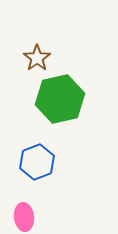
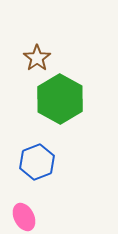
green hexagon: rotated 18 degrees counterclockwise
pink ellipse: rotated 20 degrees counterclockwise
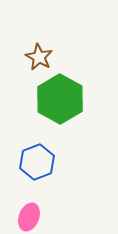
brown star: moved 2 px right, 1 px up; rotated 8 degrees counterclockwise
pink ellipse: moved 5 px right; rotated 48 degrees clockwise
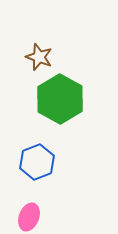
brown star: rotated 8 degrees counterclockwise
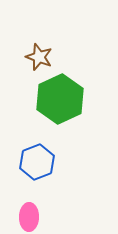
green hexagon: rotated 6 degrees clockwise
pink ellipse: rotated 20 degrees counterclockwise
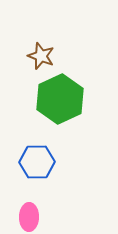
brown star: moved 2 px right, 1 px up
blue hexagon: rotated 20 degrees clockwise
